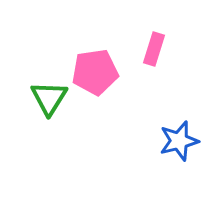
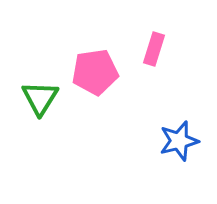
green triangle: moved 9 px left
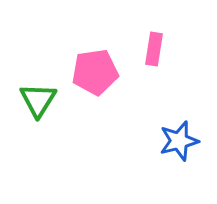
pink rectangle: rotated 8 degrees counterclockwise
green triangle: moved 2 px left, 2 px down
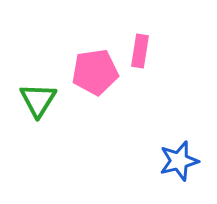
pink rectangle: moved 14 px left, 2 px down
blue star: moved 20 px down
